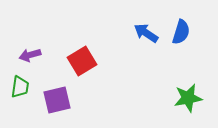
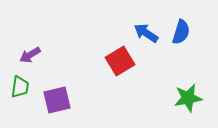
purple arrow: rotated 15 degrees counterclockwise
red square: moved 38 px right
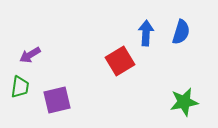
blue arrow: rotated 60 degrees clockwise
green star: moved 4 px left, 4 px down
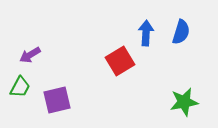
green trapezoid: rotated 20 degrees clockwise
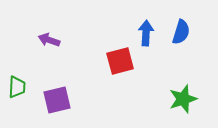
purple arrow: moved 19 px right, 15 px up; rotated 50 degrees clockwise
red square: rotated 16 degrees clockwise
green trapezoid: moved 3 px left; rotated 25 degrees counterclockwise
green star: moved 1 px left, 3 px up; rotated 8 degrees counterclockwise
